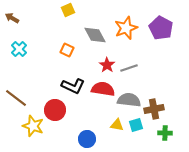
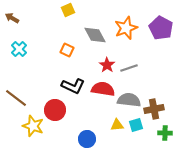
yellow triangle: rotated 16 degrees counterclockwise
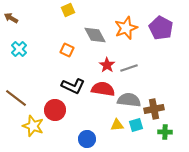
brown arrow: moved 1 px left
green cross: moved 1 px up
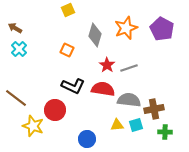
brown arrow: moved 4 px right, 10 px down
purple pentagon: moved 1 px right, 1 px down
gray diamond: rotated 45 degrees clockwise
